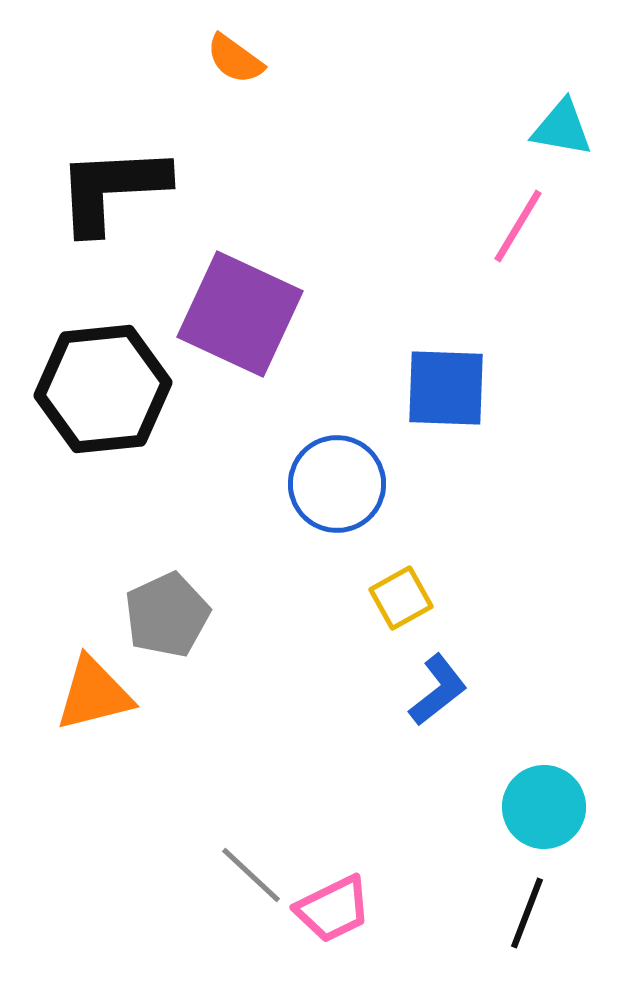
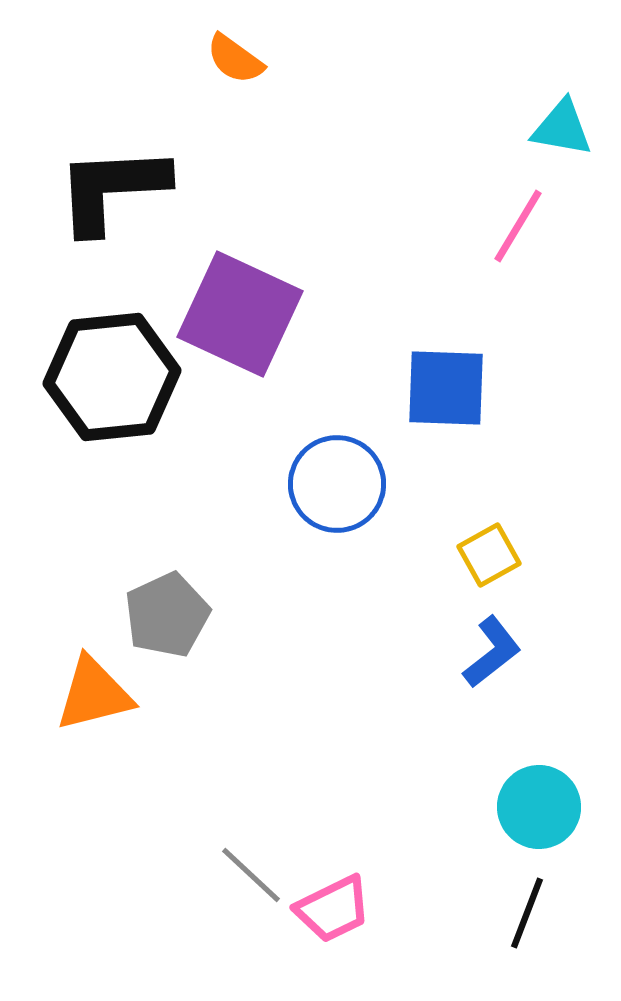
black hexagon: moved 9 px right, 12 px up
yellow square: moved 88 px right, 43 px up
blue L-shape: moved 54 px right, 38 px up
cyan circle: moved 5 px left
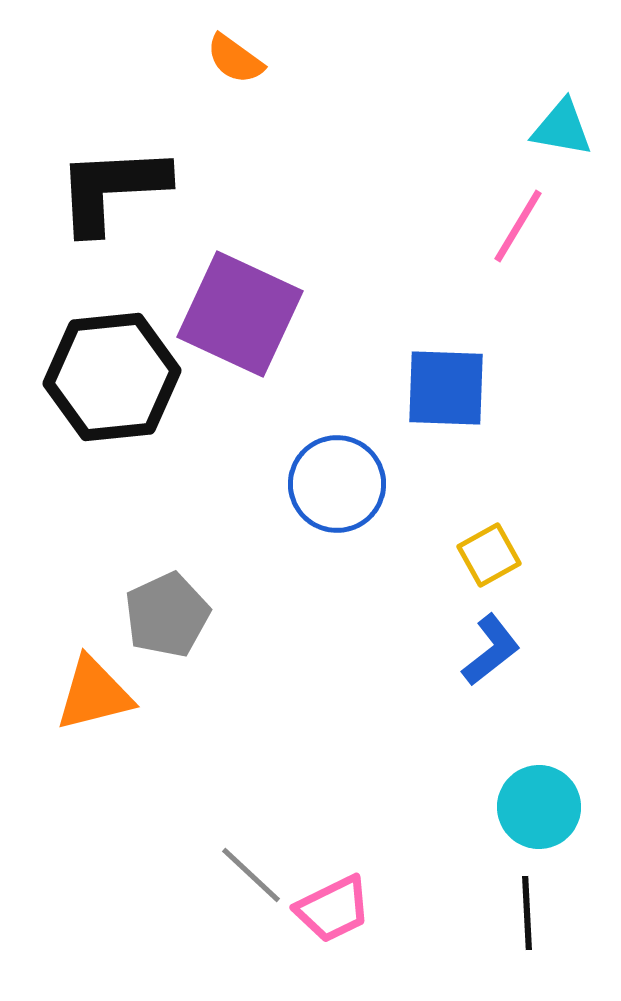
blue L-shape: moved 1 px left, 2 px up
black line: rotated 24 degrees counterclockwise
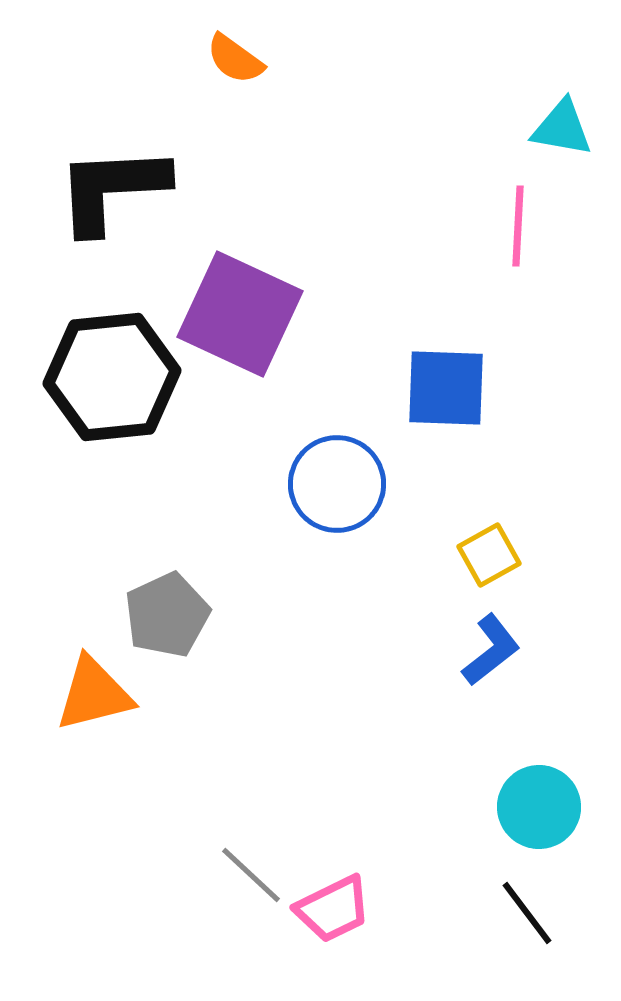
pink line: rotated 28 degrees counterclockwise
black line: rotated 34 degrees counterclockwise
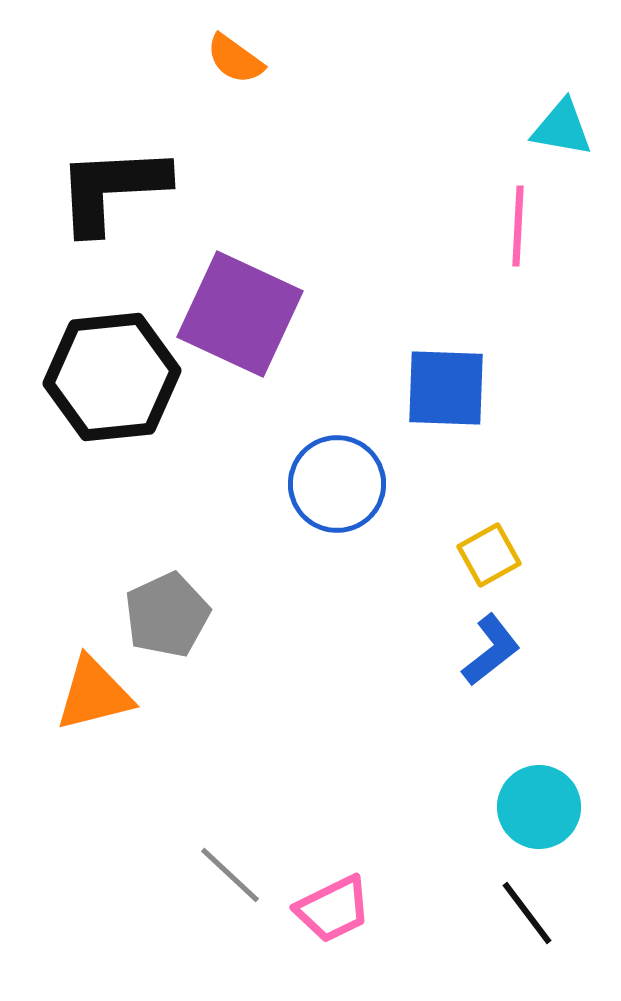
gray line: moved 21 px left
